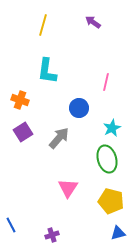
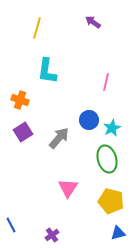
yellow line: moved 6 px left, 3 px down
blue circle: moved 10 px right, 12 px down
purple cross: rotated 16 degrees counterclockwise
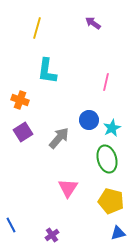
purple arrow: moved 1 px down
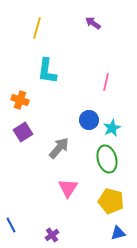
gray arrow: moved 10 px down
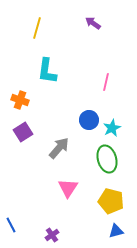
blue triangle: moved 2 px left, 2 px up
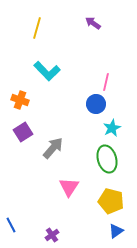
cyan L-shape: rotated 52 degrees counterclockwise
blue circle: moved 7 px right, 16 px up
gray arrow: moved 6 px left
pink triangle: moved 1 px right, 1 px up
blue triangle: rotated 21 degrees counterclockwise
